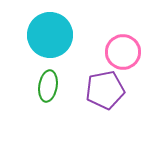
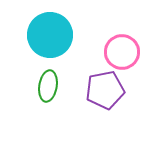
pink circle: moved 1 px left
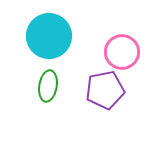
cyan circle: moved 1 px left, 1 px down
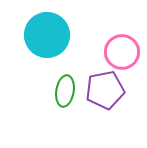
cyan circle: moved 2 px left, 1 px up
green ellipse: moved 17 px right, 5 px down
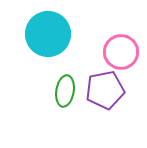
cyan circle: moved 1 px right, 1 px up
pink circle: moved 1 px left
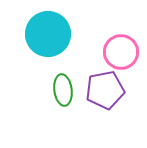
green ellipse: moved 2 px left, 1 px up; rotated 16 degrees counterclockwise
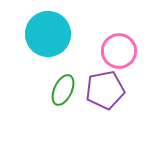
pink circle: moved 2 px left, 1 px up
green ellipse: rotated 32 degrees clockwise
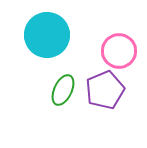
cyan circle: moved 1 px left, 1 px down
purple pentagon: rotated 12 degrees counterclockwise
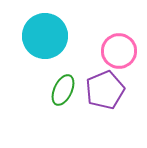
cyan circle: moved 2 px left, 1 px down
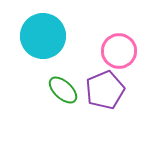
cyan circle: moved 2 px left
green ellipse: rotated 72 degrees counterclockwise
